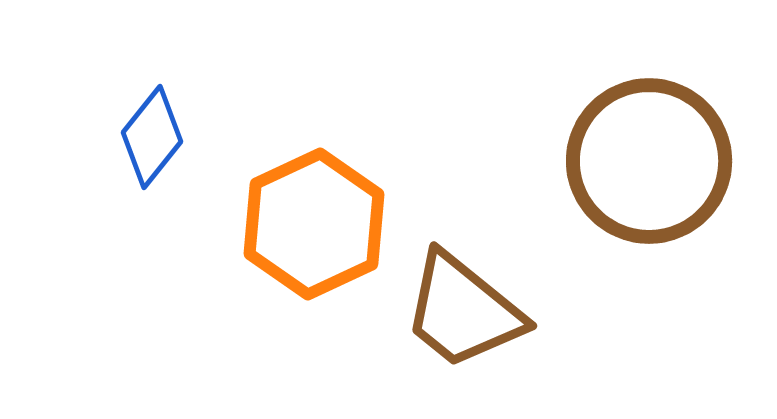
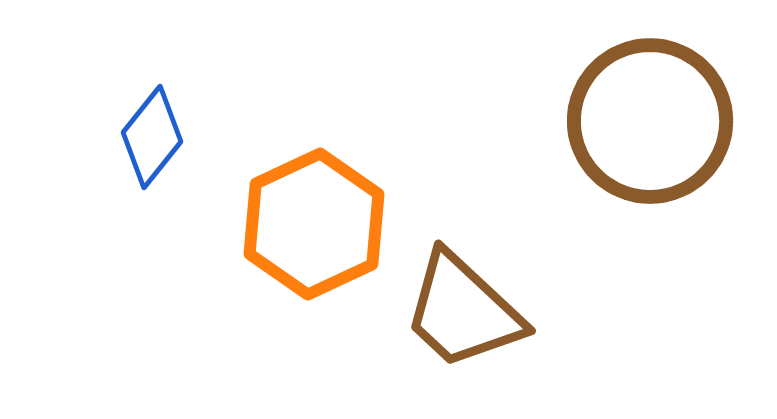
brown circle: moved 1 px right, 40 px up
brown trapezoid: rotated 4 degrees clockwise
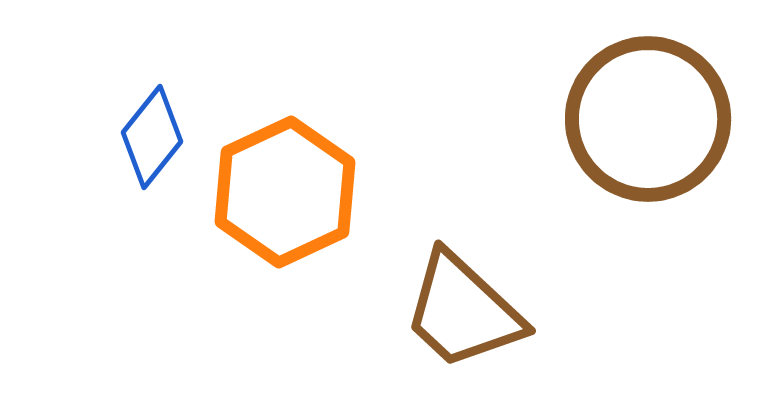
brown circle: moved 2 px left, 2 px up
orange hexagon: moved 29 px left, 32 px up
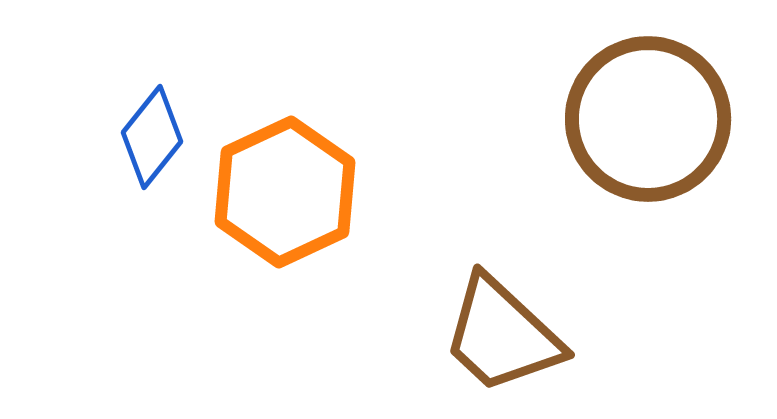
brown trapezoid: moved 39 px right, 24 px down
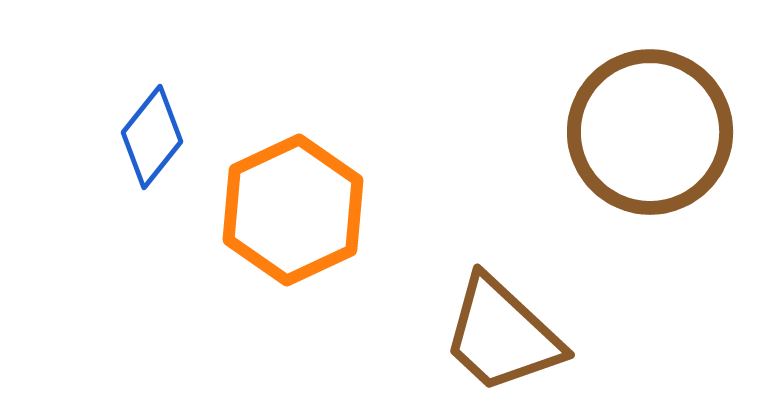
brown circle: moved 2 px right, 13 px down
orange hexagon: moved 8 px right, 18 px down
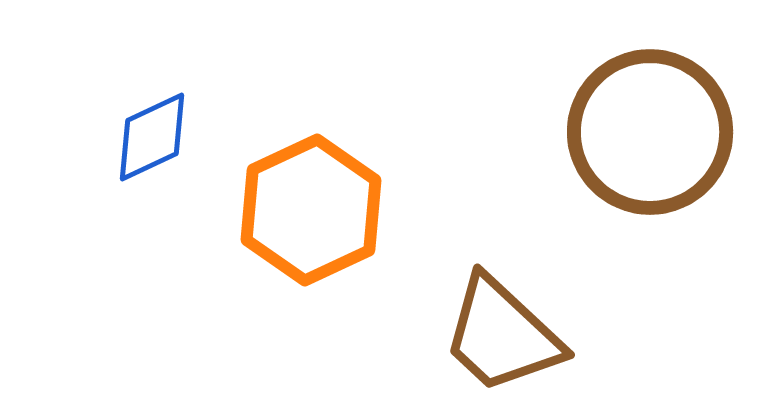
blue diamond: rotated 26 degrees clockwise
orange hexagon: moved 18 px right
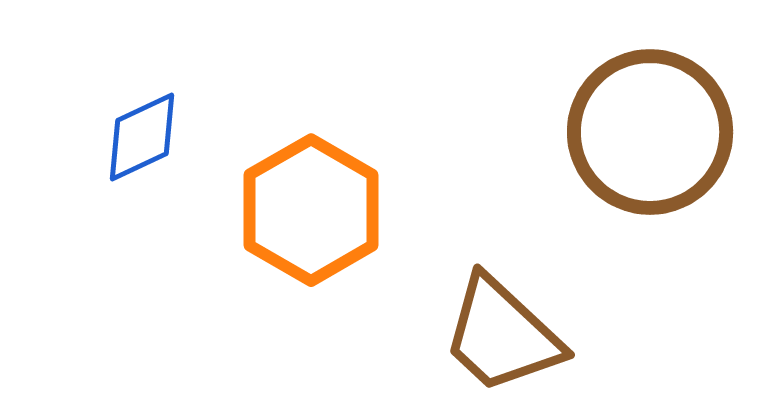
blue diamond: moved 10 px left
orange hexagon: rotated 5 degrees counterclockwise
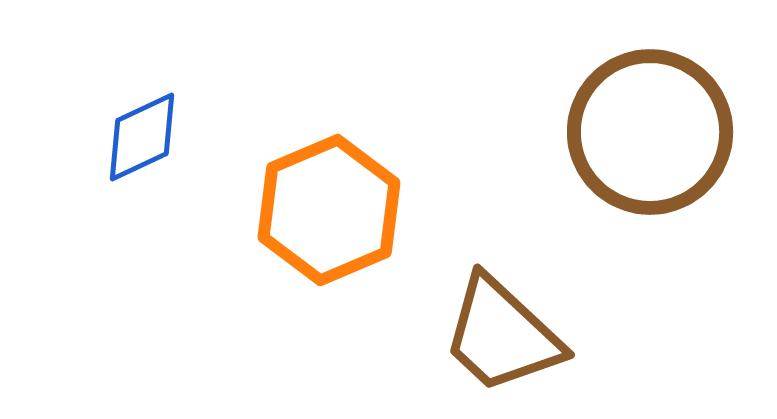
orange hexagon: moved 18 px right; rotated 7 degrees clockwise
